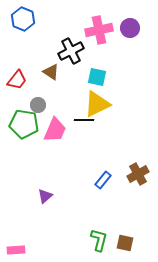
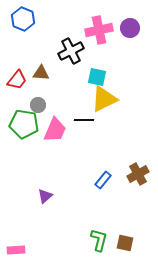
brown triangle: moved 10 px left, 1 px down; rotated 30 degrees counterclockwise
yellow triangle: moved 7 px right, 5 px up
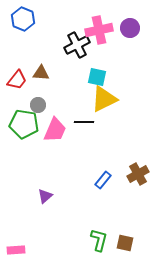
black cross: moved 6 px right, 6 px up
black line: moved 2 px down
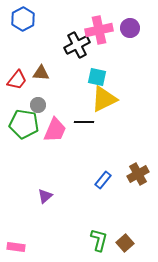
blue hexagon: rotated 10 degrees clockwise
brown square: rotated 36 degrees clockwise
pink rectangle: moved 3 px up; rotated 12 degrees clockwise
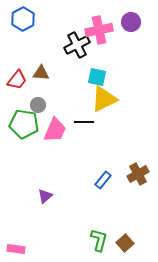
purple circle: moved 1 px right, 6 px up
pink rectangle: moved 2 px down
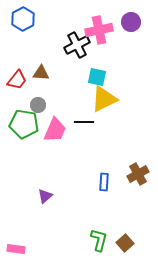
blue rectangle: moved 1 px right, 2 px down; rotated 36 degrees counterclockwise
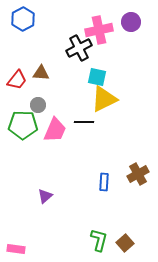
black cross: moved 2 px right, 3 px down
green pentagon: moved 1 px left, 1 px down; rotated 8 degrees counterclockwise
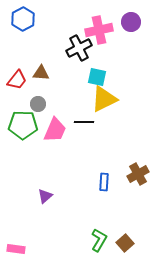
gray circle: moved 1 px up
green L-shape: rotated 15 degrees clockwise
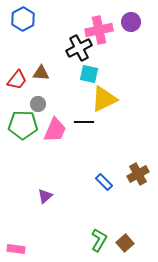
cyan square: moved 8 px left, 3 px up
blue rectangle: rotated 48 degrees counterclockwise
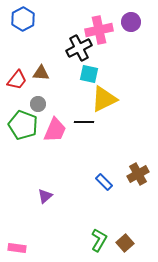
green pentagon: rotated 20 degrees clockwise
pink rectangle: moved 1 px right, 1 px up
